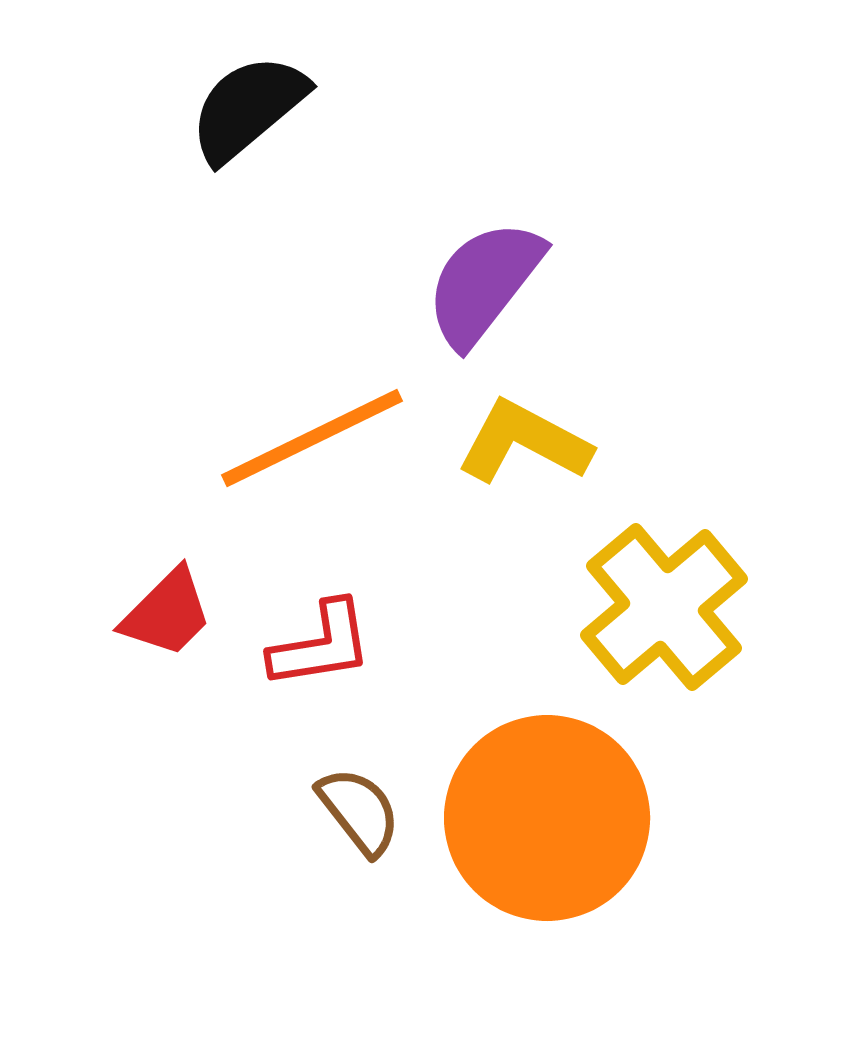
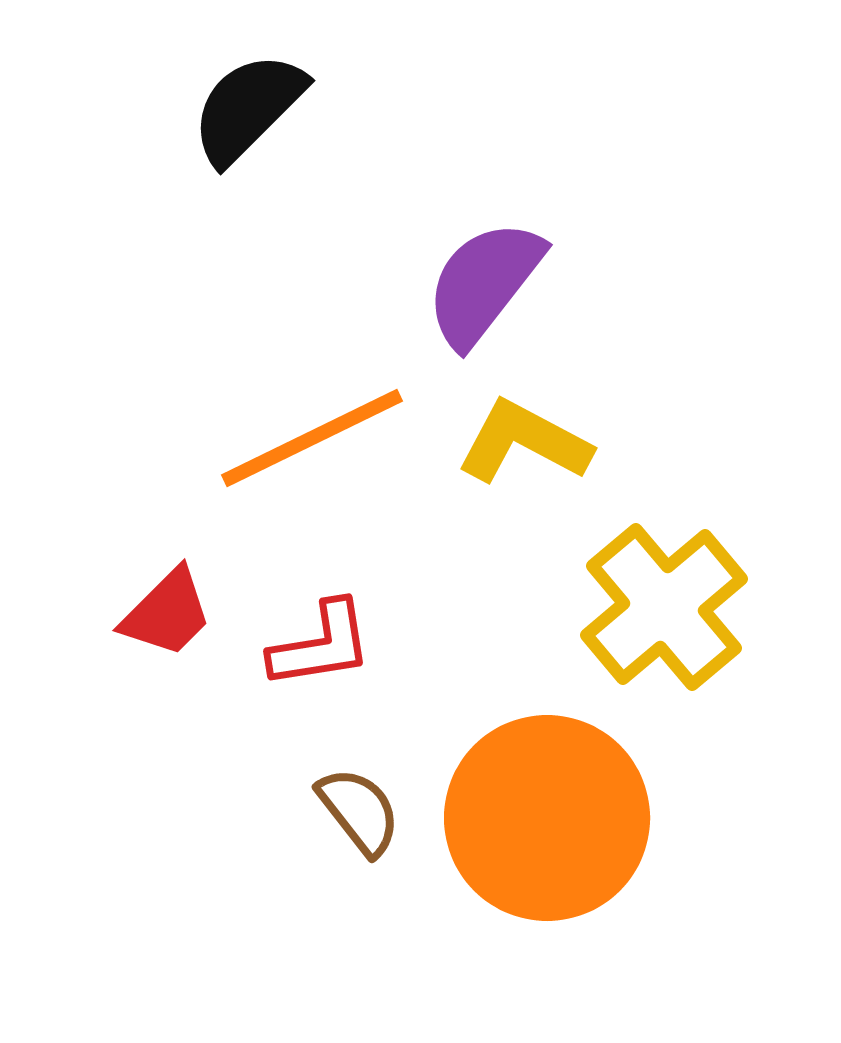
black semicircle: rotated 5 degrees counterclockwise
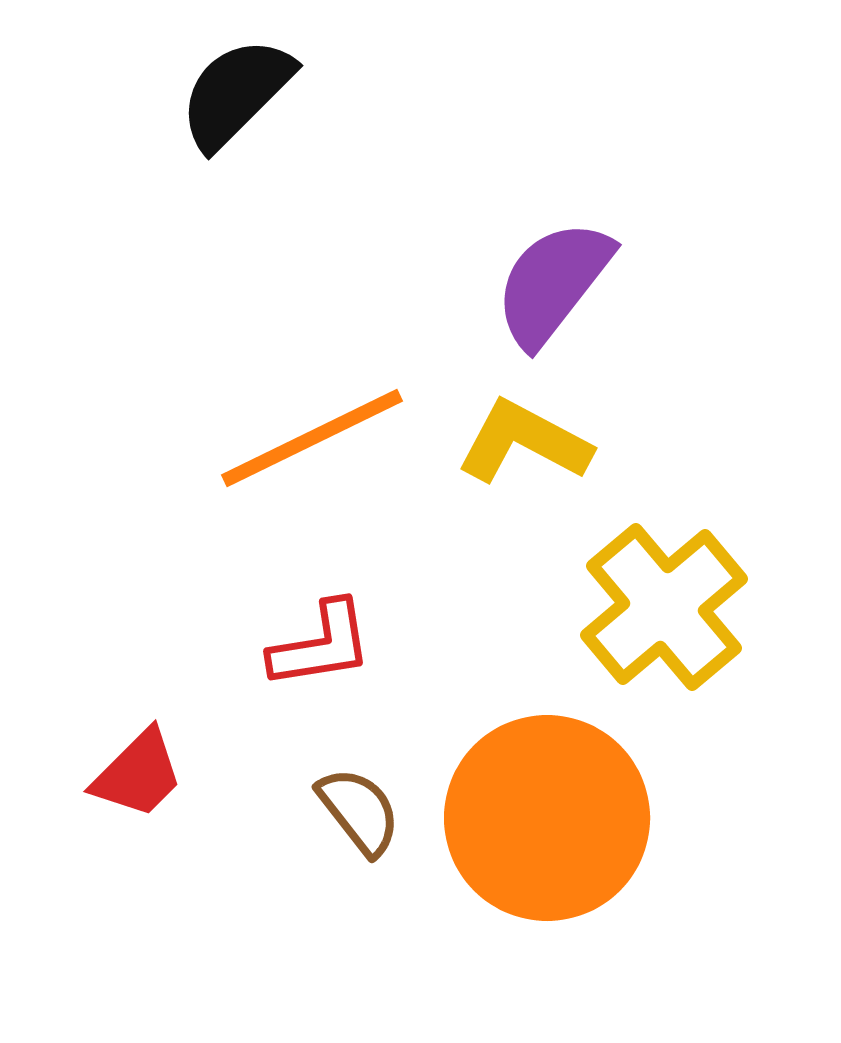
black semicircle: moved 12 px left, 15 px up
purple semicircle: moved 69 px right
red trapezoid: moved 29 px left, 161 px down
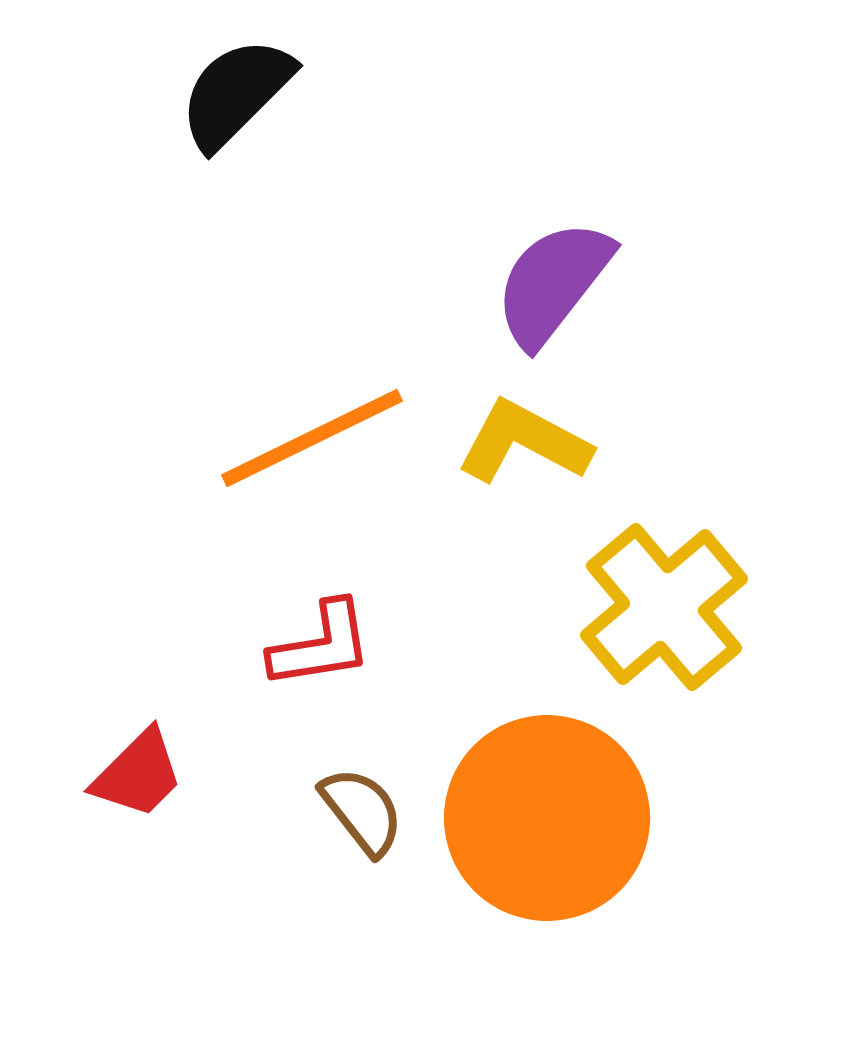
brown semicircle: moved 3 px right
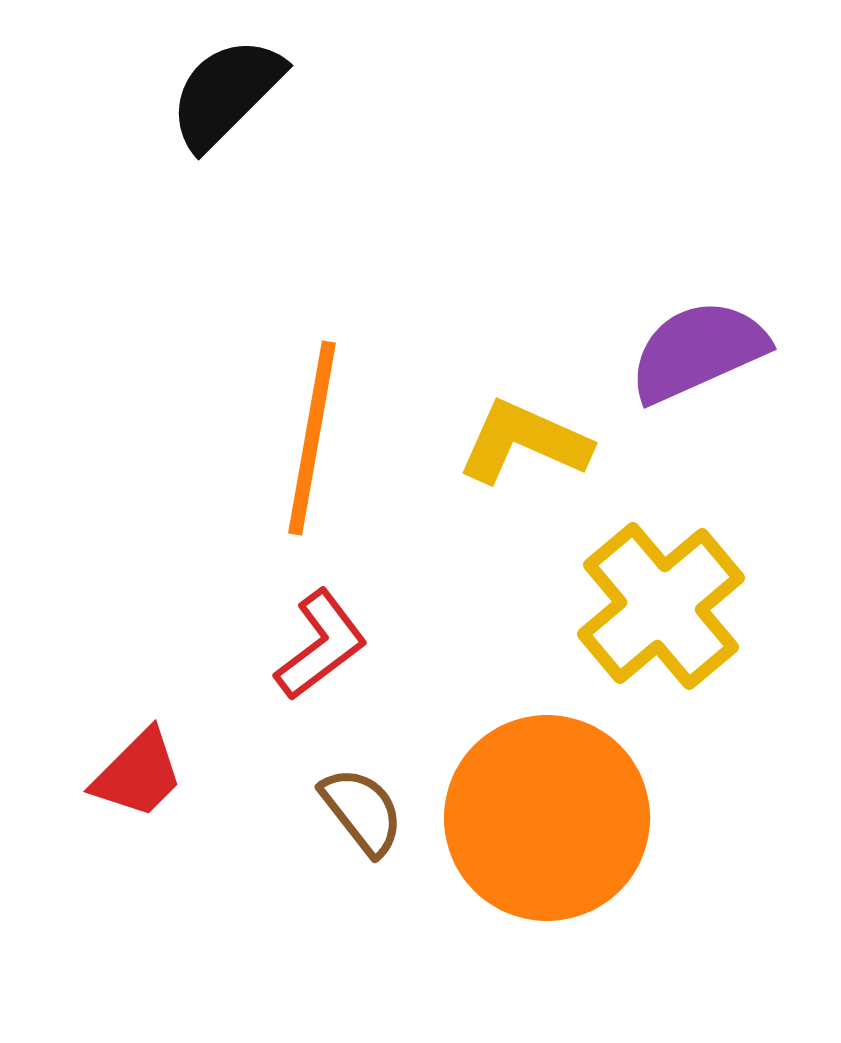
black semicircle: moved 10 px left
purple semicircle: moved 145 px right, 68 px down; rotated 28 degrees clockwise
orange line: rotated 54 degrees counterclockwise
yellow L-shape: rotated 4 degrees counterclockwise
yellow cross: moved 3 px left, 1 px up
red L-shape: rotated 28 degrees counterclockwise
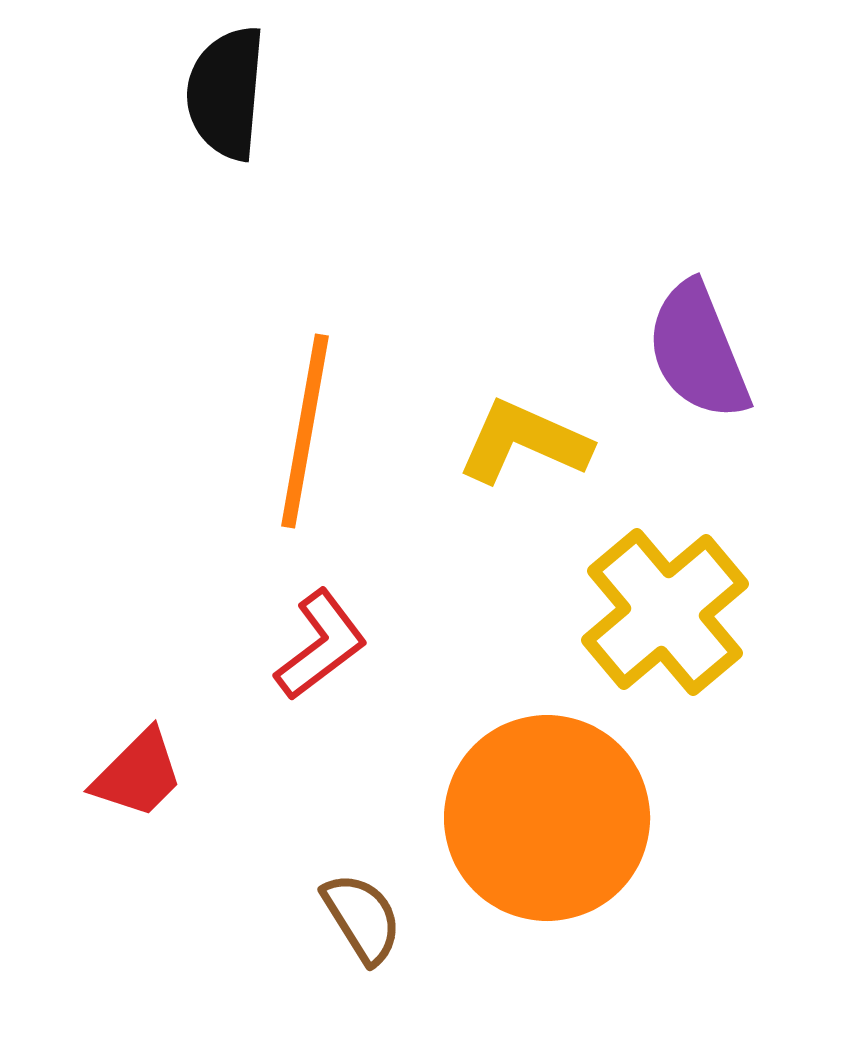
black semicircle: rotated 40 degrees counterclockwise
purple semicircle: rotated 88 degrees counterclockwise
orange line: moved 7 px left, 7 px up
yellow cross: moved 4 px right, 6 px down
brown semicircle: moved 107 px down; rotated 6 degrees clockwise
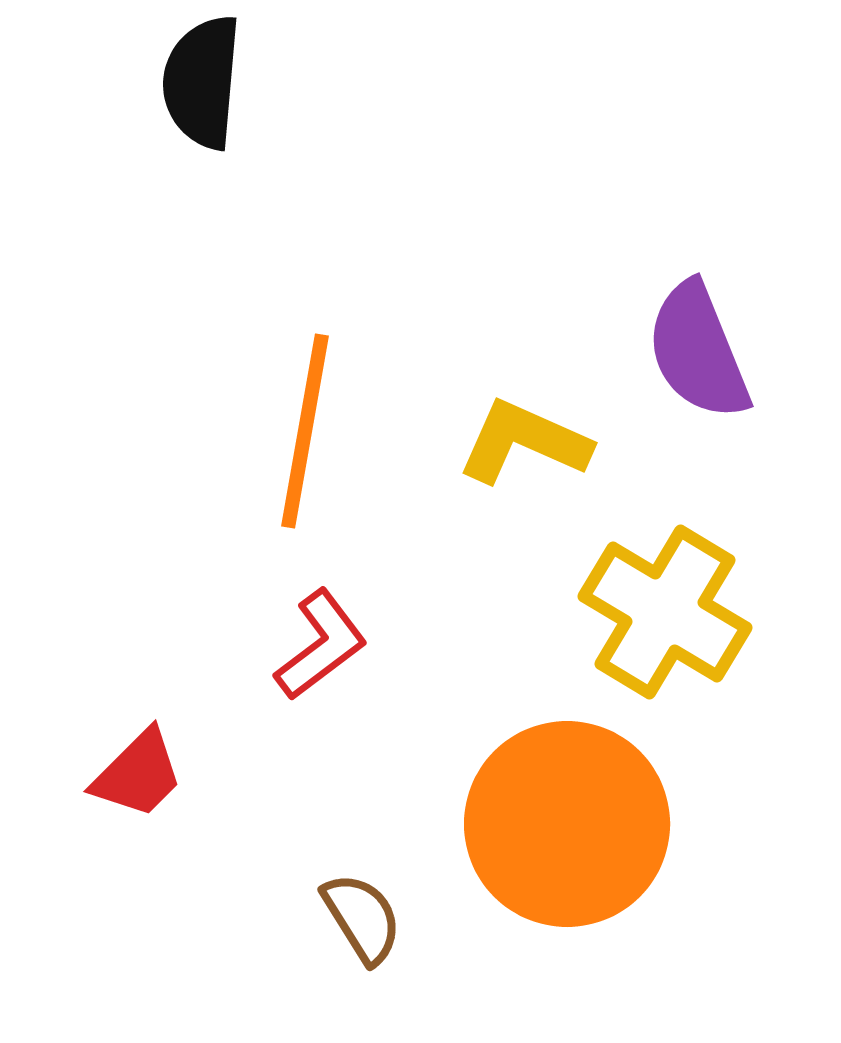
black semicircle: moved 24 px left, 11 px up
yellow cross: rotated 19 degrees counterclockwise
orange circle: moved 20 px right, 6 px down
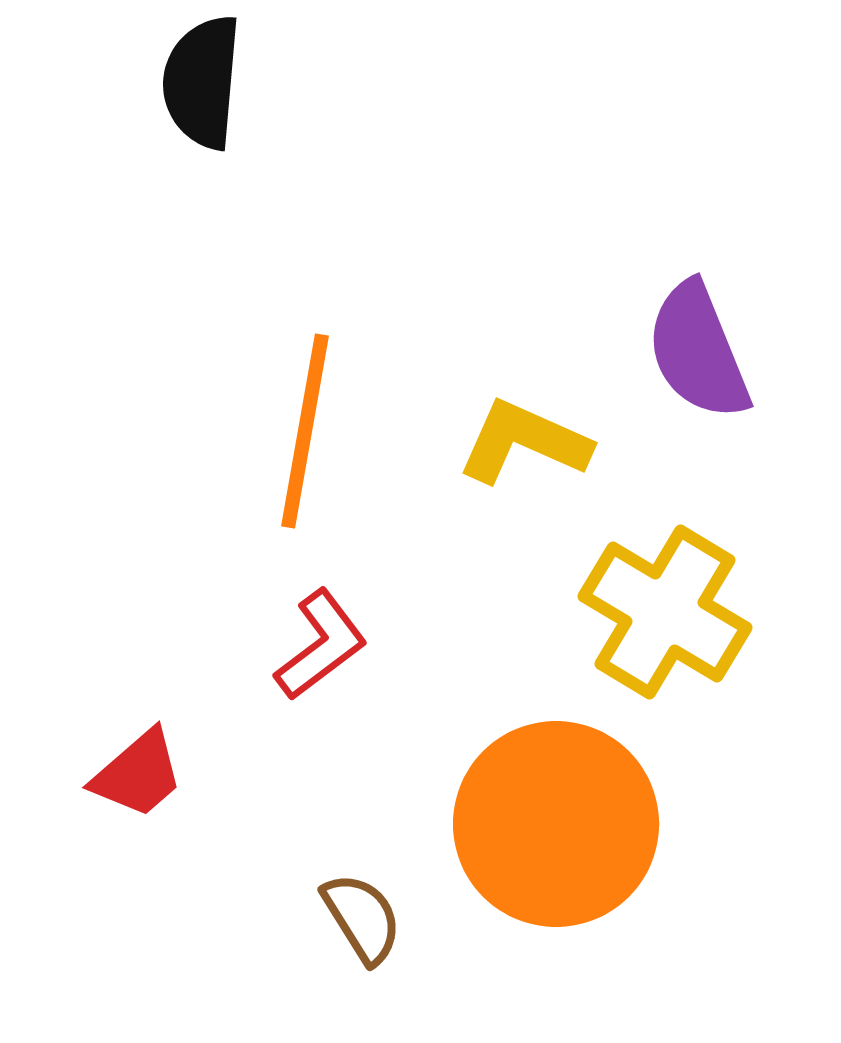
red trapezoid: rotated 4 degrees clockwise
orange circle: moved 11 px left
